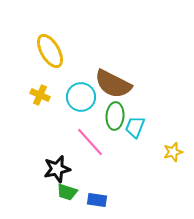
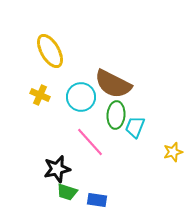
green ellipse: moved 1 px right, 1 px up
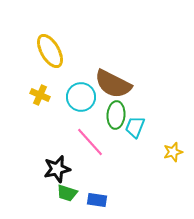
green trapezoid: moved 1 px down
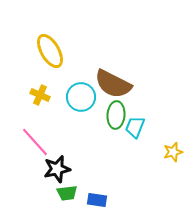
pink line: moved 55 px left
green trapezoid: rotated 25 degrees counterclockwise
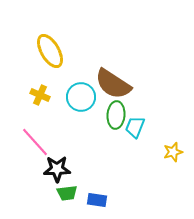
brown semicircle: rotated 6 degrees clockwise
black star: rotated 12 degrees clockwise
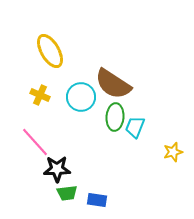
green ellipse: moved 1 px left, 2 px down
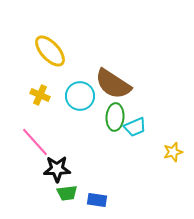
yellow ellipse: rotated 12 degrees counterclockwise
cyan circle: moved 1 px left, 1 px up
cyan trapezoid: rotated 135 degrees counterclockwise
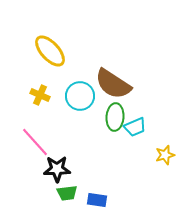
yellow star: moved 8 px left, 3 px down
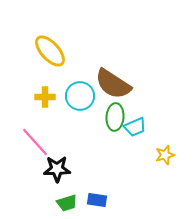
yellow cross: moved 5 px right, 2 px down; rotated 24 degrees counterclockwise
green trapezoid: moved 10 px down; rotated 10 degrees counterclockwise
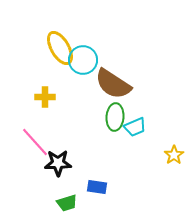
yellow ellipse: moved 10 px right, 3 px up; rotated 12 degrees clockwise
cyan circle: moved 3 px right, 36 px up
yellow star: moved 9 px right; rotated 18 degrees counterclockwise
black star: moved 1 px right, 6 px up
blue rectangle: moved 13 px up
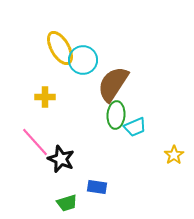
brown semicircle: rotated 90 degrees clockwise
green ellipse: moved 1 px right, 2 px up
black star: moved 3 px right, 4 px up; rotated 24 degrees clockwise
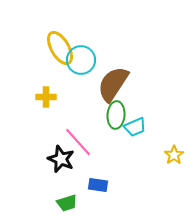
cyan circle: moved 2 px left
yellow cross: moved 1 px right
pink line: moved 43 px right
blue rectangle: moved 1 px right, 2 px up
